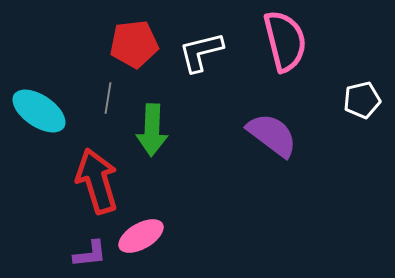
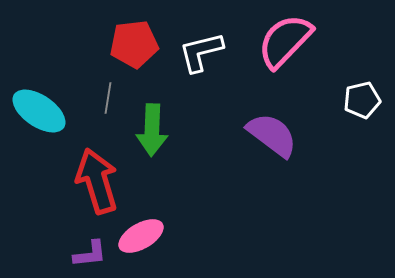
pink semicircle: rotated 122 degrees counterclockwise
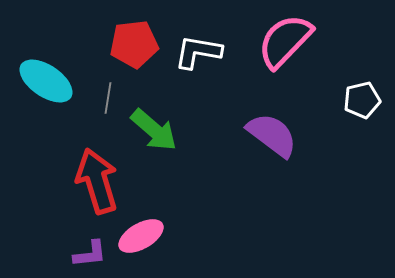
white L-shape: moved 3 px left; rotated 24 degrees clockwise
cyan ellipse: moved 7 px right, 30 px up
green arrow: moved 2 px right; rotated 51 degrees counterclockwise
